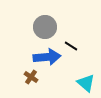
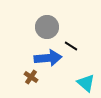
gray circle: moved 2 px right
blue arrow: moved 1 px right, 1 px down
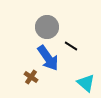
blue arrow: rotated 60 degrees clockwise
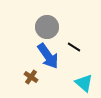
black line: moved 3 px right, 1 px down
blue arrow: moved 2 px up
cyan triangle: moved 2 px left
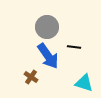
black line: rotated 24 degrees counterclockwise
cyan triangle: rotated 24 degrees counterclockwise
